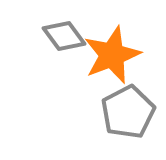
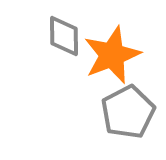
gray diamond: rotated 36 degrees clockwise
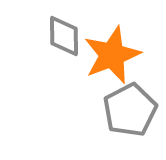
gray pentagon: moved 2 px right, 2 px up
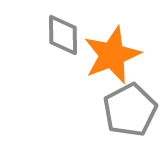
gray diamond: moved 1 px left, 1 px up
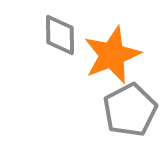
gray diamond: moved 3 px left
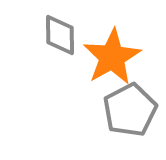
orange star: moved 2 px down; rotated 8 degrees counterclockwise
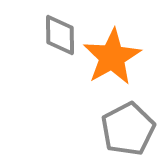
gray pentagon: moved 2 px left, 19 px down
